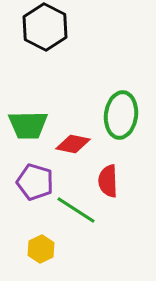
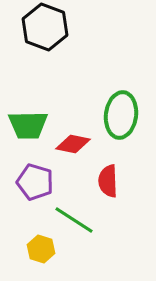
black hexagon: rotated 6 degrees counterclockwise
green line: moved 2 px left, 10 px down
yellow hexagon: rotated 16 degrees counterclockwise
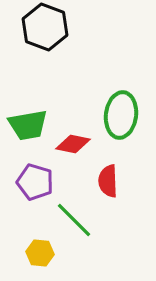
green trapezoid: rotated 9 degrees counterclockwise
green line: rotated 12 degrees clockwise
yellow hexagon: moved 1 px left, 4 px down; rotated 12 degrees counterclockwise
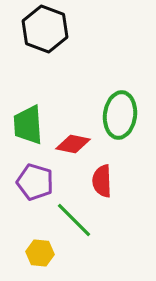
black hexagon: moved 2 px down
green ellipse: moved 1 px left
green trapezoid: rotated 96 degrees clockwise
red semicircle: moved 6 px left
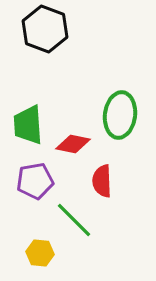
purple pentagon: moved 1 px up; rotated 27 degrees counterclockwise
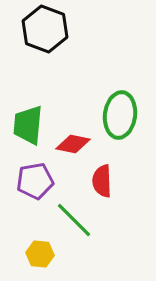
green trapezoid: rotated 9 degrees clockwise
yellow hexagon: moved 1 px down
